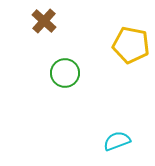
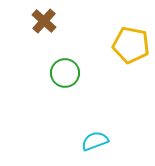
cyan semicircle: moved 22 px left
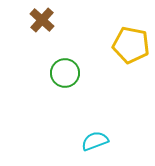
brown cross: moved 2 px left, 1 px up
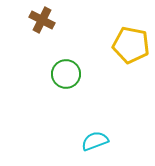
brown cross: rotated 15 degrees counterclockwise
green circle: moved 1 px right, 1 px down
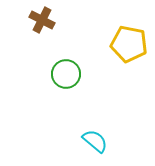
yellow pentagon: moved 2 px left, 1 px up
cyan semicircle: rotated 60 degrees clockwise
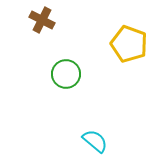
yellow pentagon: rotated 9 degrees clockwise
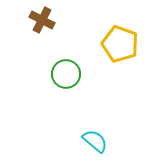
yellow pentagon: moved 9 px left
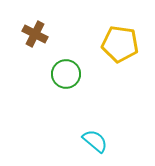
brown cross: moved 7 px left, 14 px down
yellow pentagon: rotated 12 degrees counterclockwise
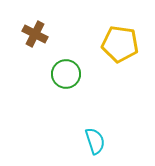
cyan semicircle: rotated 32 degrees clockwise
